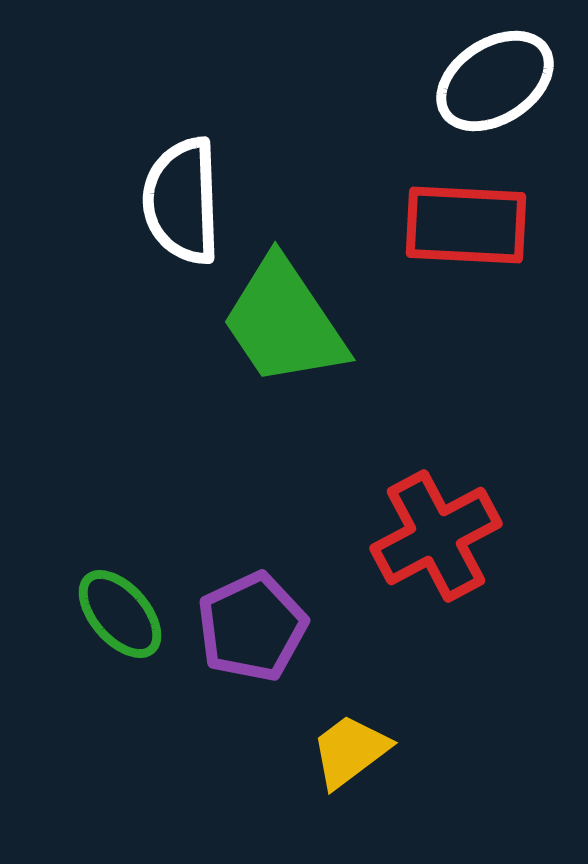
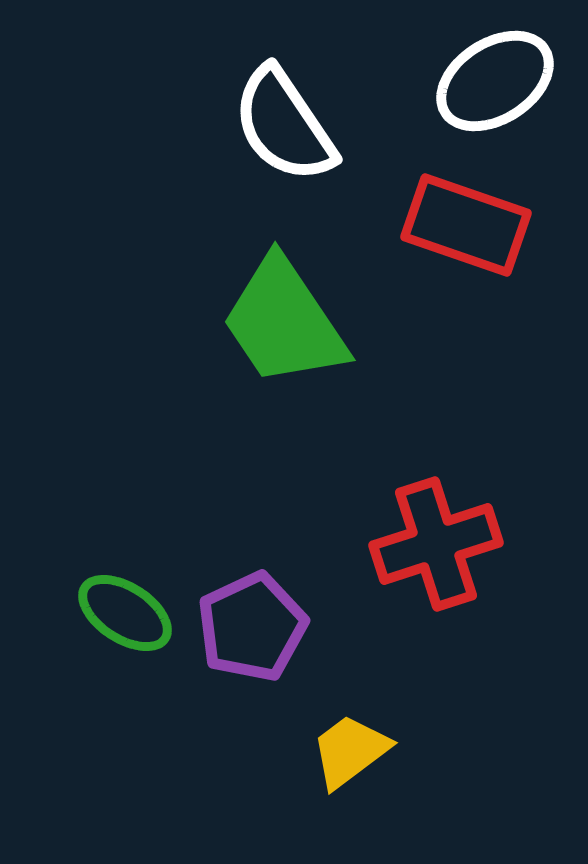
white semicircle: moved 102 px right, 76 px up; rotated 32 degrees counterclockwise
red rectangle: rotated 16 degrees clockwise
red cross: moved 8 px down; rotated 10 degrees clockwise
green ellipse: moved 5 px right, 1 px up; rotated 16 degrees counterclockwise
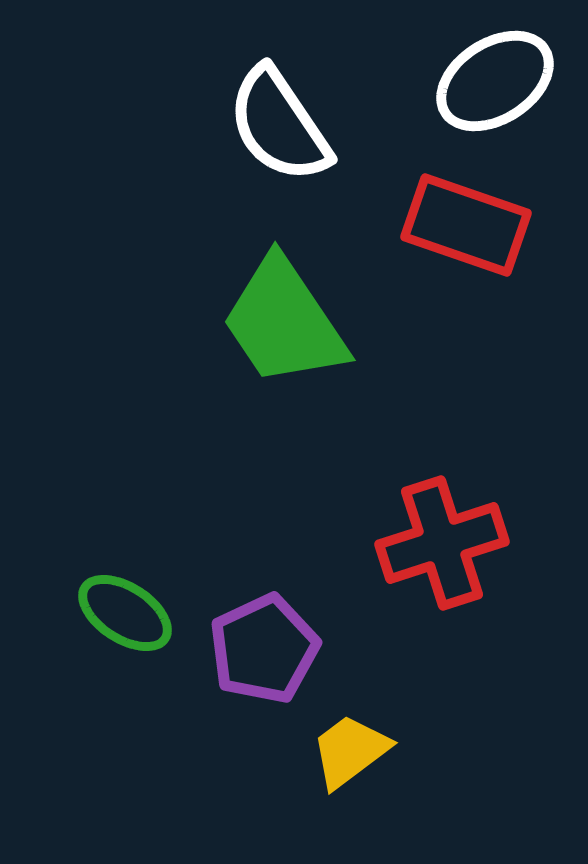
white semicircle: moved 5 px left
red cross: moved 6 px right, 1 px up
purple pentagon: moved 12 px right, 22 px down
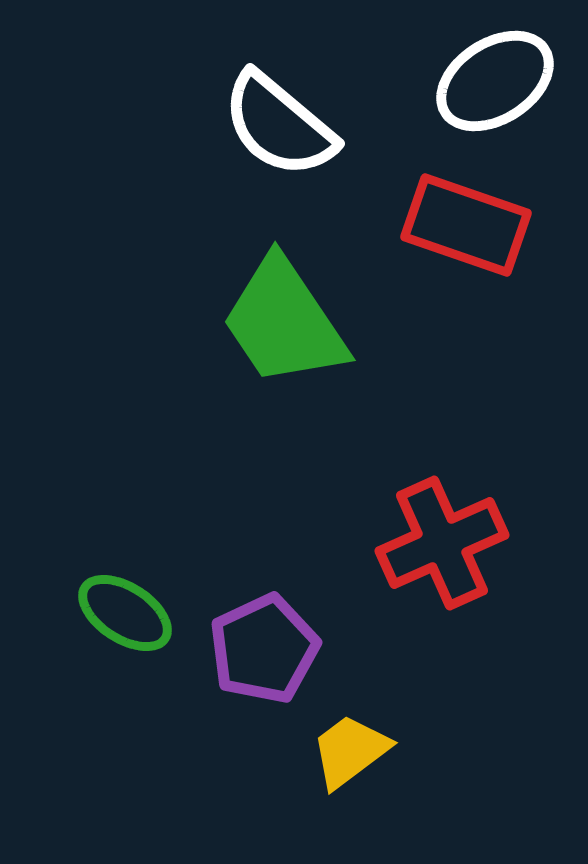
white semicircle: rotated 16 degrees counterclockwise
red cross: rotated 6 degrees counterclockwise
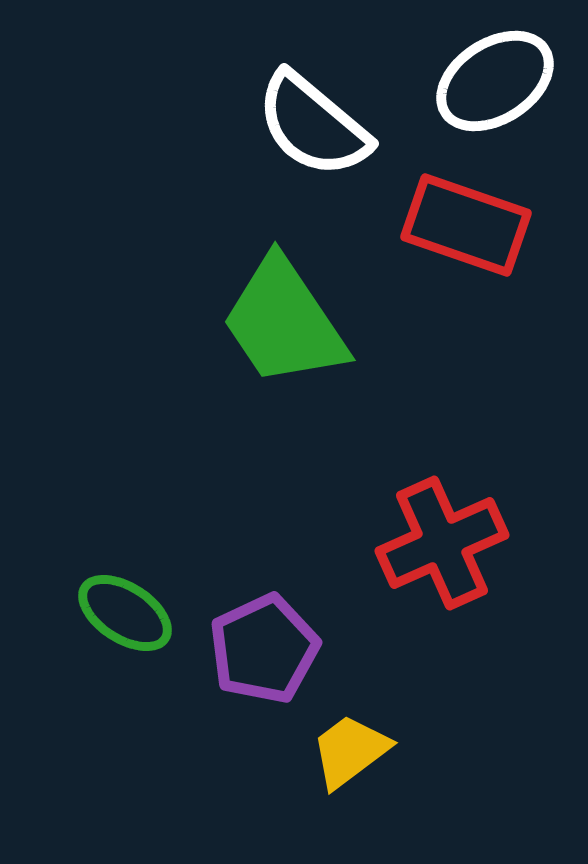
white semicircle: moved 34 px right
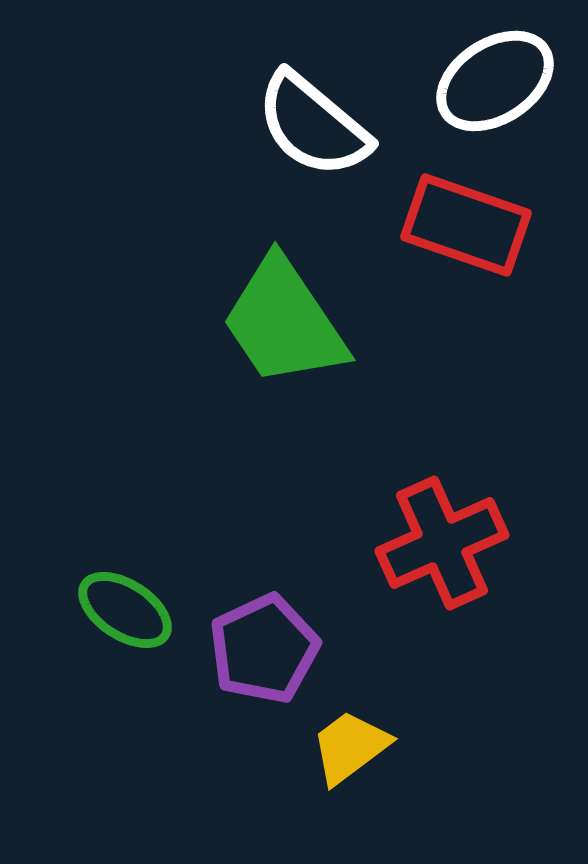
green ellipse: moved 3 px up
yellow trapezoid: moved 4 px up
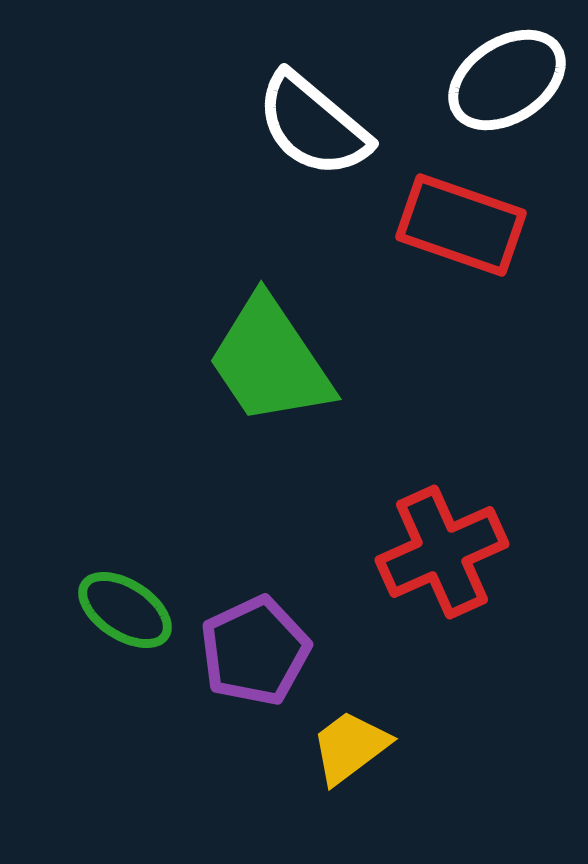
white ellipse: moved 12 px right, 1 px up
red rectangle: moved 5 px left
green trapezoid: moved 14 px left, 39 px down
red cross: moved 9 px down
purple pentagon: moved 9 px left, 2 px down
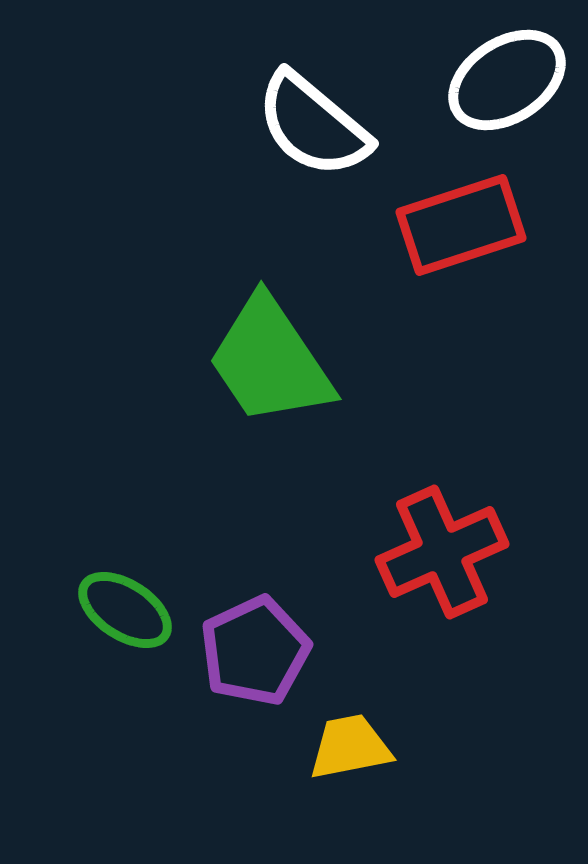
red rectangle: rotated 37 degrees counterclockwise
yellow trapezoid: rotated 26 degrees clockwise
